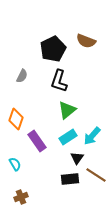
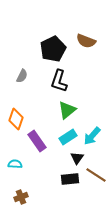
cyan semicircle: rotated 56 degrees counterclockwise
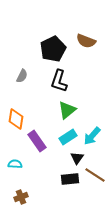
orange diamond: rotated 10 degrees counterclockwise
brown line: moved 1 px left
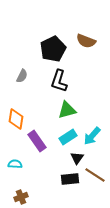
green triangle: rotated 24 degrees clockwise
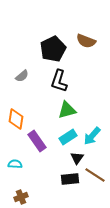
gray semicircle: rotated 24 degrees clockwise
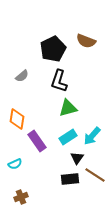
green triangle: moved 1 px right, 2 px up
orange diamond: moved 1 px right
cyan semicircle: rotated 152 degrees clockwise
